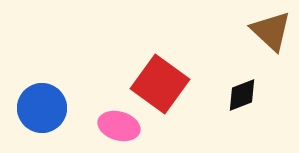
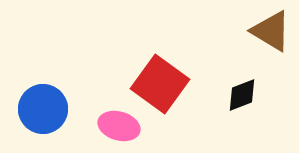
brown triangle: rotated 12 degrees counterclockwise
blue circle: moved 1 px right, 1 px down
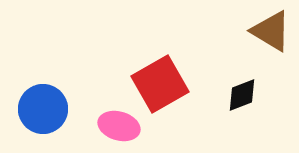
red square: rotated 24 degrees clockwise
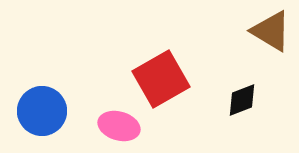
red square: moved 1 px right, 5 px up
black diamond: moved 5 px down
blue circle: moved 1 px left, 2 px down
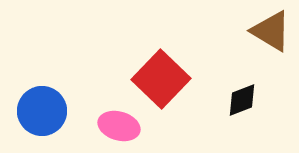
red square: rotated 16 degrees counterclockwise
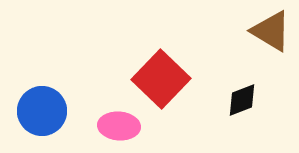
pink ellipse: rotated 12 degrees counterclockwise
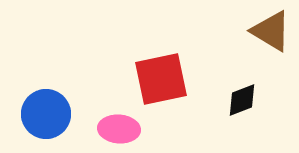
red square: rotated 34 degrees clockwise
blue circle: moved 4 px right, 3 px down
pink ellipse: moved 3 px down
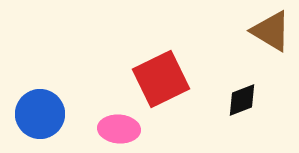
red square: rotated 14 degrees counterclockwise
blue circle: moved 6 px left
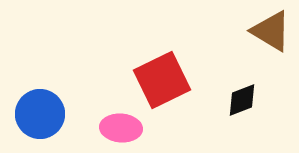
red square: moved 1 px right, 1 px down
pink ellipse: moved 2 px right, 1 px up
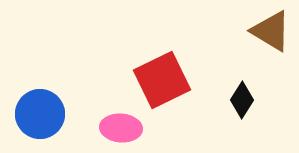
black diamond: rotated 36 degrees counterclockwise
